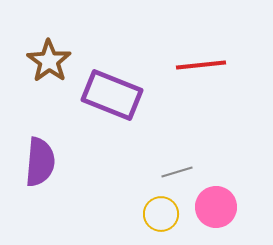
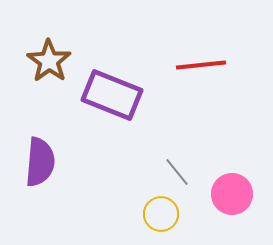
gray line: rotated 68 degrees clockwise
pink circle: moved 16 px right, 13 px up
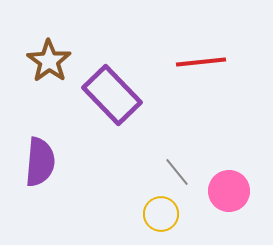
red line: moved 3 px up
purple rectangle: rotated 24 degrees clockwise
pink circle: moved 3 px left, 3 px up
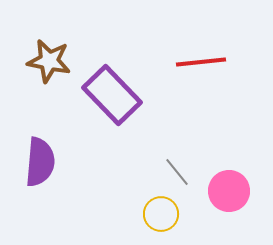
brown star: rotated 24 degrees counterclockwise
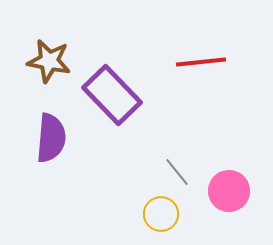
purple semicircle: moved 11 px right, 24 px up
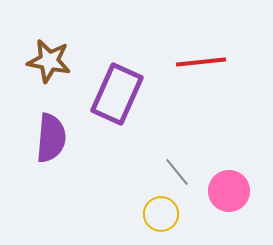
purple rectangle: moved 5 px right, 1 px up; rotated 68 degrees clockwise
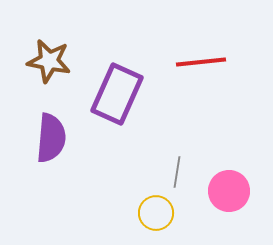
gray line: rotated 48 degrees clockwise
yellow circle: moved 5 px left, 1 px up
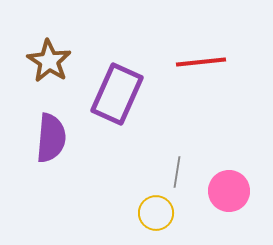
brown star: rotated 21 degrees clockwise
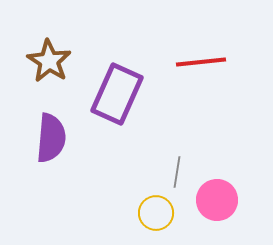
pink circle: moved 12 px left, 9 px down
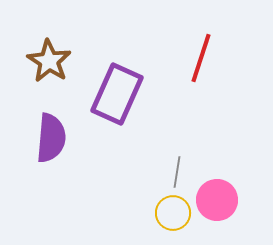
red line: moved 4 px up; rotated 66 degrees counterclockwise
yellow circle: moved 17 px right
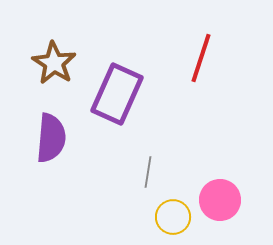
brown star: moved 5 px right, 2 px down
gray line: moved 29 px left
pink circle: moved 3 px right
yellow circle: moved 4 px down
